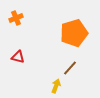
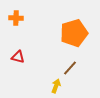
orange cross: rotated 24 degrees clockwise
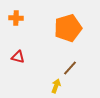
orange pentagon: moved 6 px left, 5 px up
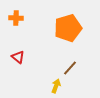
red triangle: rotated 24 degrees clockwise
